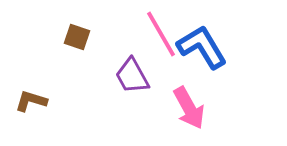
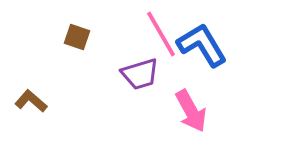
blue L-shape: moved 2 px up
purple trapezoid: moved 8 px right, 2 px up; rotated 78 degrees counterclockwise
brown L-shape: rotated 24 degrees clockwise
pink arrow: moved 2 px right, 3 px down
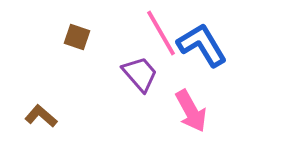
pink line: moved 1 px up
purple trapezoid: rotated 114 degrees counterclockwise
brown L-shape: moved 10 px right, 15 px down
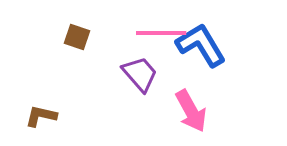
pink line: rotated 60 degrees counterclockwise
blue L-shape: moved 1 px left
brown L-shape: rotated 28 degrees counterclockwise
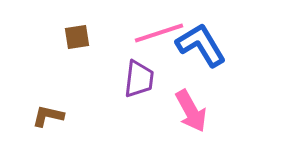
pink line: moved 2 px left; rotated 18 degrees counterclockwise
brown square: rotated 28 degrees counterclockwise
purple trapezoid: moved 1 px left, 5 px down; rotated 48 degrees clockwise
brown L-shape: moved 7 px right
